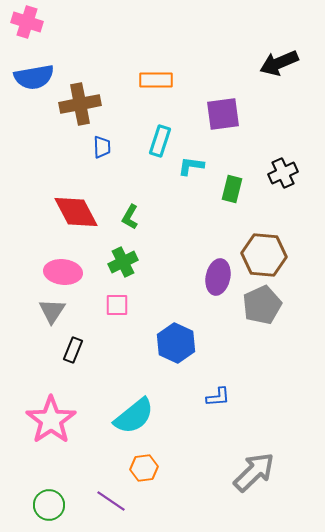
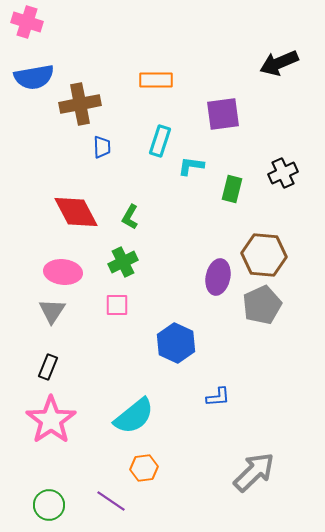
black rectangle: moved 25 px left, 17 px down
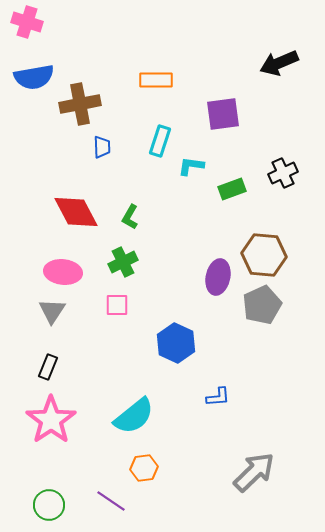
green rectangle: rotated 56 degrees clockwise
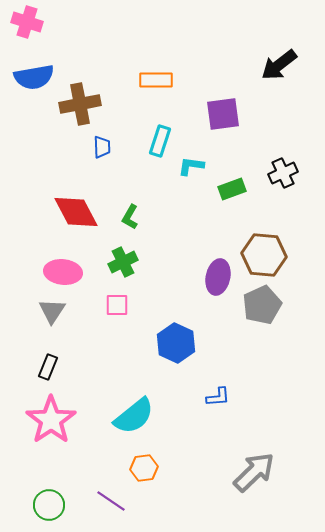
black arrow: moved 2 px down; rotated 15 degrees counterclockwise
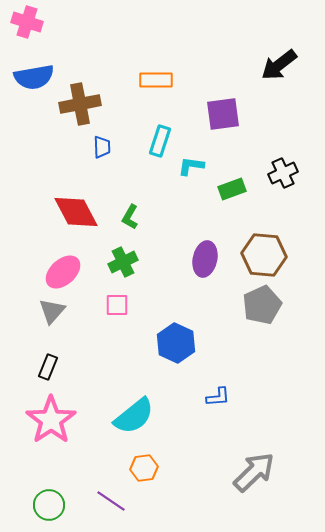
pink ellipse: rotated 48 degrees counterclockwise
purple ellipse: moved 13 px left, 18 px up
gray triangle: rotated 8 degrees clockwise
